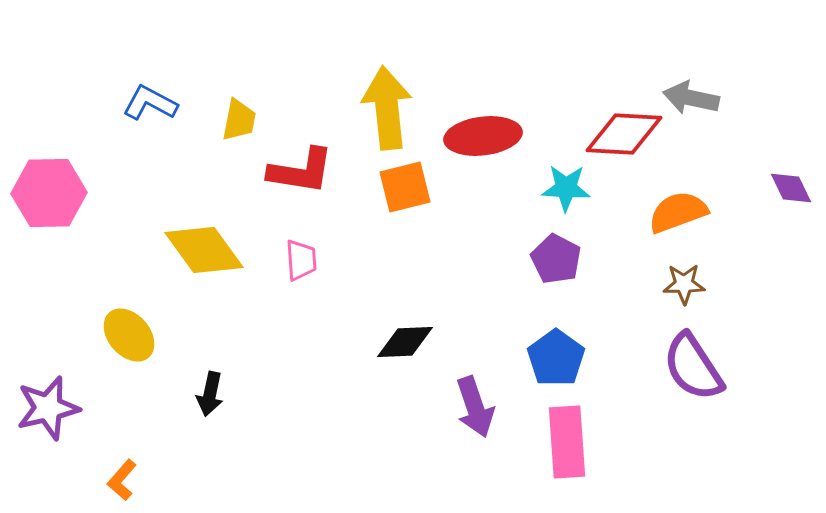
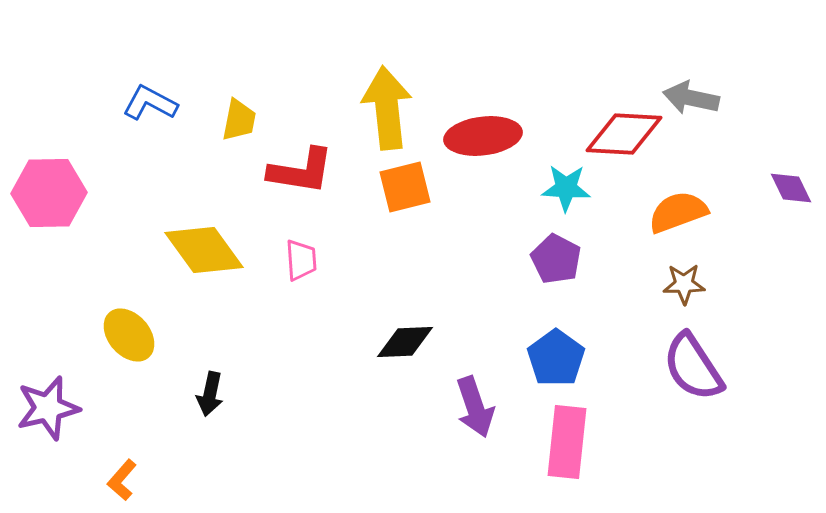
pink rectangle: rotated 10 degrees clockwise
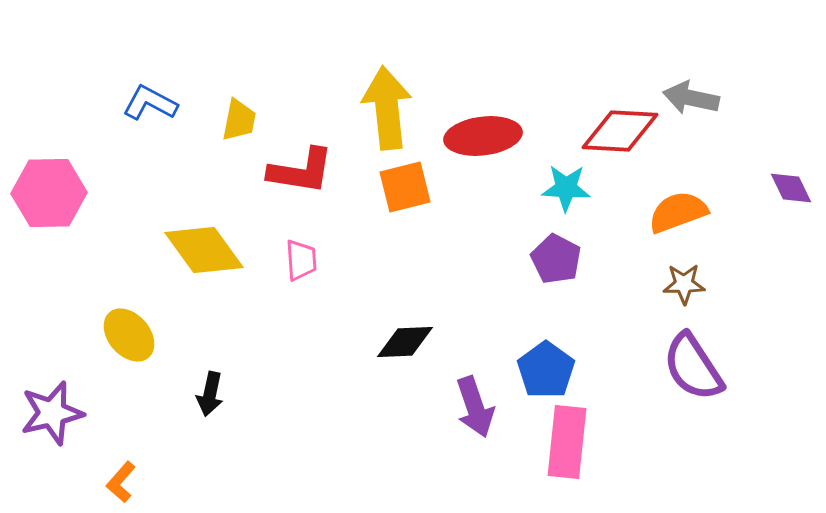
red diamond: moved 4 px left, 3 px up
blue pentagon: moved 10 px left, 12 px down
purple star: moved 4 px right, 5 px down
orange L-shape: moved 1 px left, 2 px down
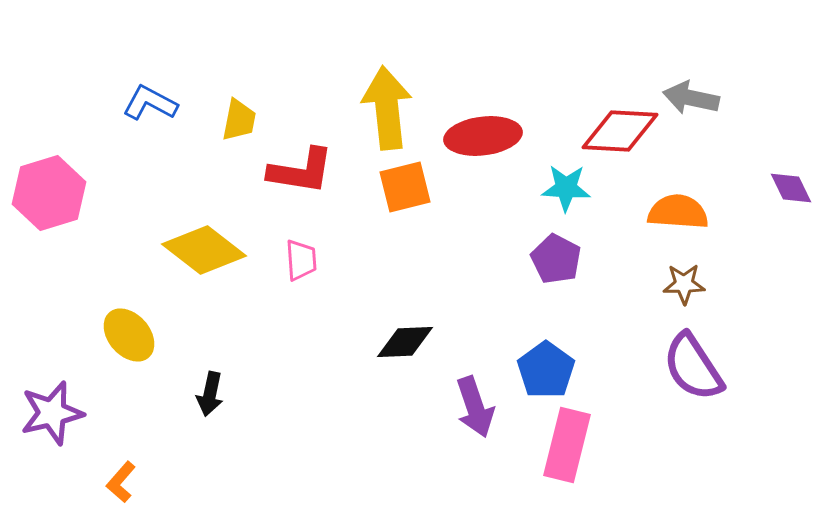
pink hexagon: rotated 16 degrees counterclockwise
orange semicircle: rotated 24 degrees clockwise
yellow diamond: rotated 16 degrees counterclockwise
pink rectangle: moved 3 px down; rotated 8 degrees clockwise
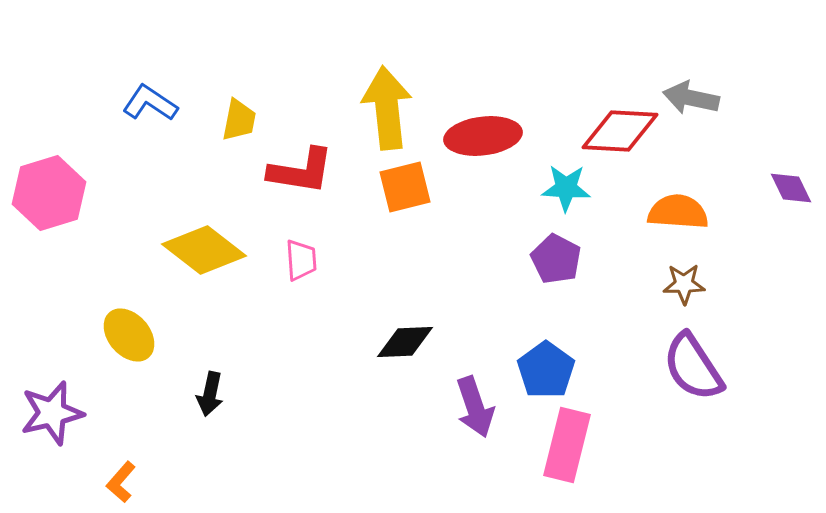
blue L-shape: rotated 6 degrees clockwise
